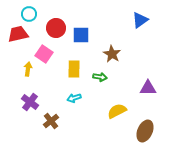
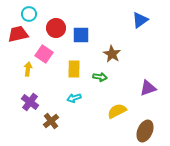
purple triangle: rotated 18 degrees counterclockwise
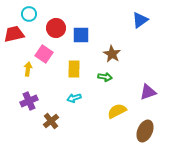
red trapezoid: moved 4 px left
green arrow: moved 5 px right
purple triangle: moved 4 px down
purple cross: moved 1 px left, 1 px up; rotated 30 degrees clockwise
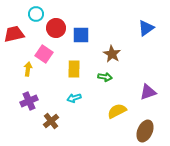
cyan circle: moved 7 px right
blue triangle: moved 6 px right, 8 px down
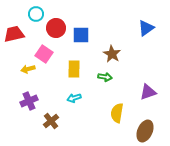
yellow arrow: rotated 112 degrees counterclockwise
yellow semicircle: moved 2 px down; rotated 54 degrees counterclockwise
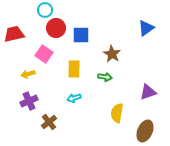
cyan circle: moved 9 px right, 4 px up
yellow arrow: moved 5 px down
brown cross: moved 2 px left, 1 px down
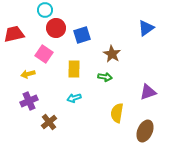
blue square: moved 1 px right; rotated 18 degrees counterclockwise
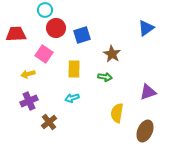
red trapezoid: moved 2 px right; rotated 10 degrees clockwise
cyan arrow: moved 2 px left
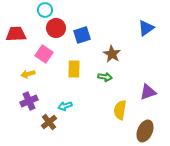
cyan arrow: moved 7 px left, 8 px down
yellow semicircle: moved 3 px right, 3 px up
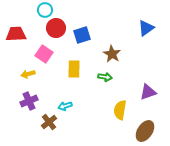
brown ellipse: rotated 10 degrees clockwise
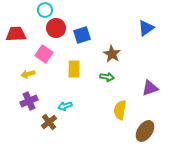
green arrow: moved 2 px right
purple triangle: moved 2 px right, 4 px up
